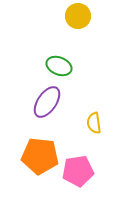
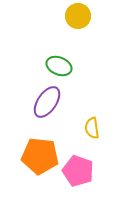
yellow semicircle: moved 2 px left, 5 px down
pink pentagon: rotated 28 degrees clockwise
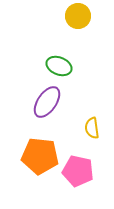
pink pentagon: rotated 8 degrees counterclockwise
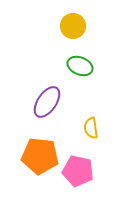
yellow circle: moved 5 px left, 10 px down
green ellipse: moved 21 px right
yellow semicircle: moved 1 px left
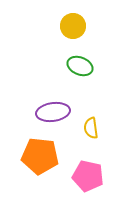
purple ellipse: moved 6 px right, 10 px down; rotated 48 degrees clockwise
pink pentagon: moved 10 px right, 5 px down
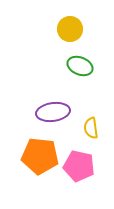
yellow circle: moved 3 px left, 3 px down
pink pentagon: moved 9 px left, 10 px up
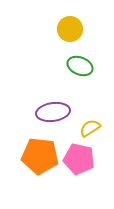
yellow semicircle: moved 1 px left; rotated 65 degrees clockwise
pink pentagon: moved 7 px up
